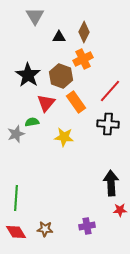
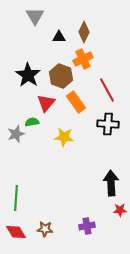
red line: moved 3 px left, 1 px up; rotated 70 degrees counterclockwise
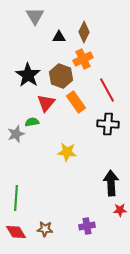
yellow star: moved 3 px right, 15 px down
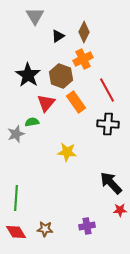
black triangle: moved 1 px left, 1 px up; rotated 32 degrees counterclockwise
black arrow: rotated 40 degrees counterclockwise
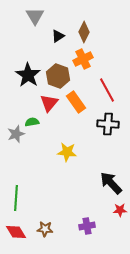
brown hexagon: moved 3 px left
red triangle: moved 3 px right
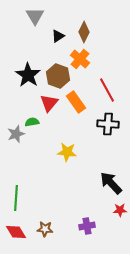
orange cross: moved 3 px left; rotated 24 degrees counterclockwise
